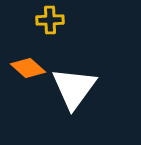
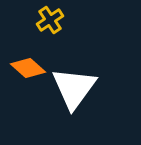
yellow cross: rotated 32 degrees counterclockwise
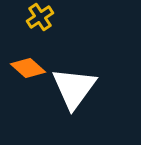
yellow cross: moved 10 px left, 3 px up
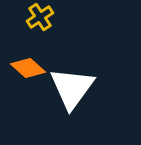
white triangle: moved 2 px left
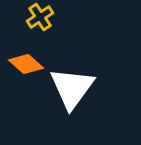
orange diamond: moved 2 px left, 4 px up
